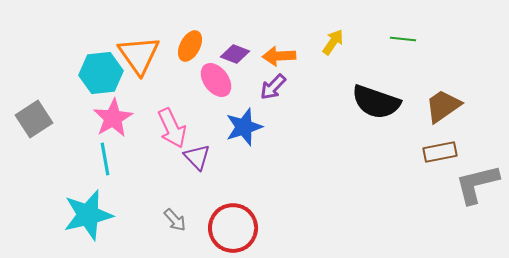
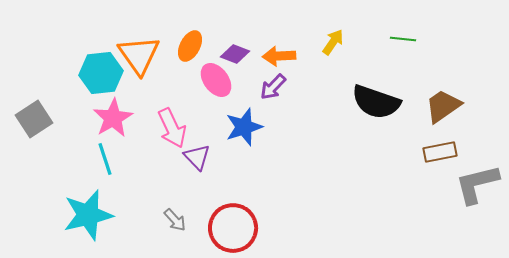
cyan line: rotated 8 degrees counterclockwise
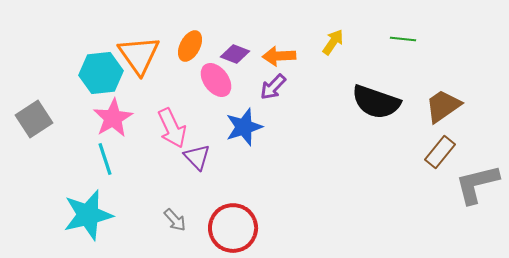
brown rectangle: rotated 40 degrees counterclockwise
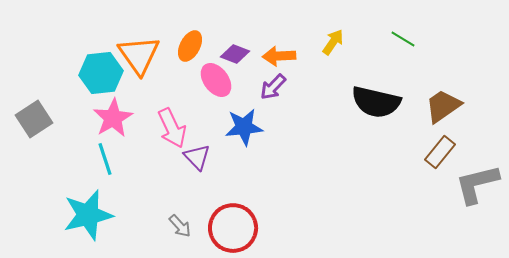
green line: rotated 25 degrees clockwise
black semicircle: rotated 6 degrees counterclockwise
blue star: rotated 12 degrees clockwise
gray arrow: moved 5 px right, 6 px down
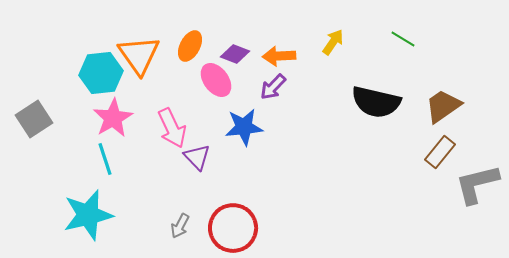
gray arrow: rotated 70 degrees clockwise
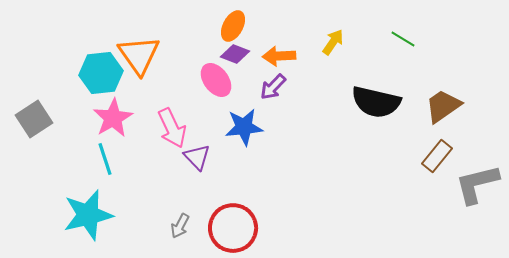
orange ellipse: moved 43 px right, 20 px up
brown rectangle: moved 3 px left, 4 px down
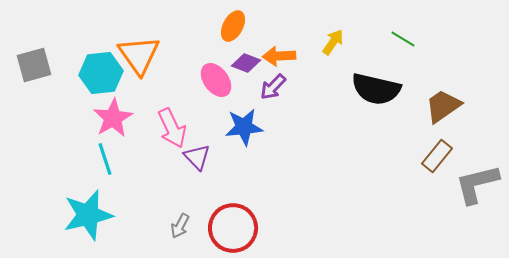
purple diamond: moved 11 px right, 9 px down
black semicircle: moved 13 px up
gray square: moved 54 px up; rotated 18 degrees clockwise
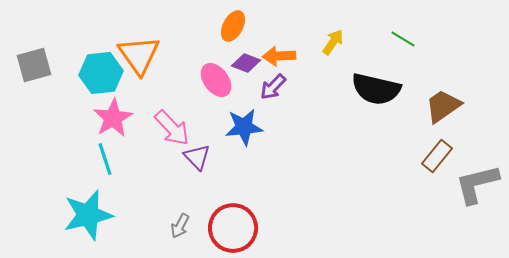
pink arrow: rotated 18 degrees counterclockwise
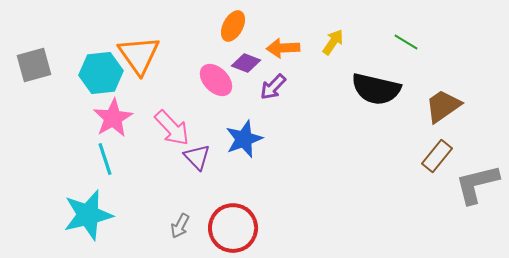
green line: moved 3 px right, 3 px down
orange arrow: moved 4 px right, 8 px up
pink ellipse: rotated 8 degrees counterclockwise
blue star: moved 12 px down; rotated 15 degrees counterclockwise
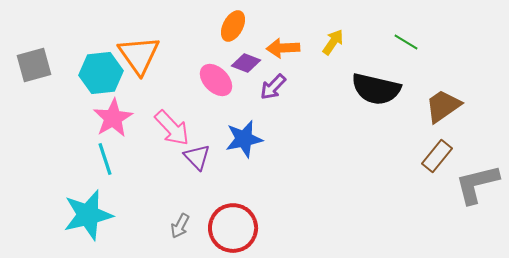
blue star: rotated 9 degrees clockwise
